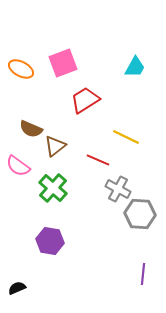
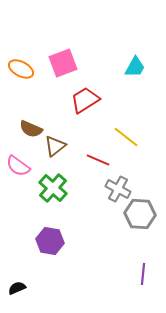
yellow line: rotated 12 degrees clockwise
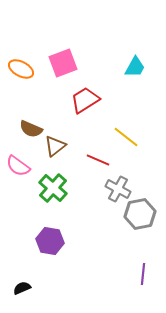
gray hexagon: rotated 16 degrees counterclockwise
black semicircle: moved 5 px right
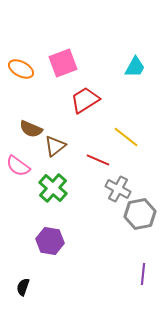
black semicircle: moved 1 px right, 1 px up; rotated 48 degrees counterclockwise
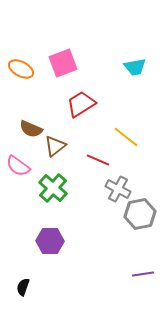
cyan trapezoid: rotated 50 degrees clockwise
red trapezoid: moved 4 px left, 4 px down
purple hexagon: rotated 8 degrees counterclockwise
purple line: rotated 75 degrees clockwise
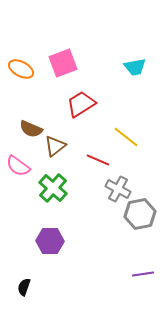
black semicircle: moved 1 px right
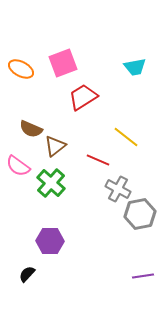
red trapezoid: moved 2 px right, 7 px up
green cross: moved 2 px left, 5 px up
purple line: moved 2 px down
black semicircle: moved 3 px right, 13 px up; rotated 24 degrees clockwise
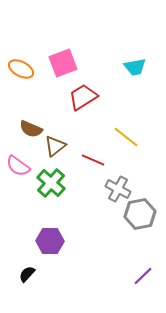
red line: moved 5 px left
purple line: rotated 35 degrees counterclockwise
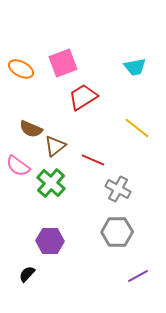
yellow line: moved 11 px right, 9 px up
gray hexagon: moved 23 px left, 18 px down; rotated 12 degrees clockwise
purple line: moved 5 px left; rotated 15 degrees clockwise
